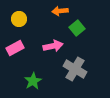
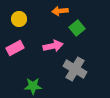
green star: moved 5 px down; rotated 30 degrees clockwise
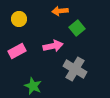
pink rectangle: moved 2 px right, 3 px down
green star: rotated 24 degrees clockwise
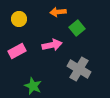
orange arrow: moved 2 px left, 1 px down
pink arrow: moved 1 px left, 1 px up
gray cross: moved 4 px right
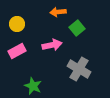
yellow circle: moved 2 px left, 5 px down
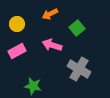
orange arrow: moved 8 px left, 2 px down; rotated 21 degrees counterclockwise
pink arrow: rotated 150 degrees counterclockwise
green star: rotated 12 degrees counterclockwise
